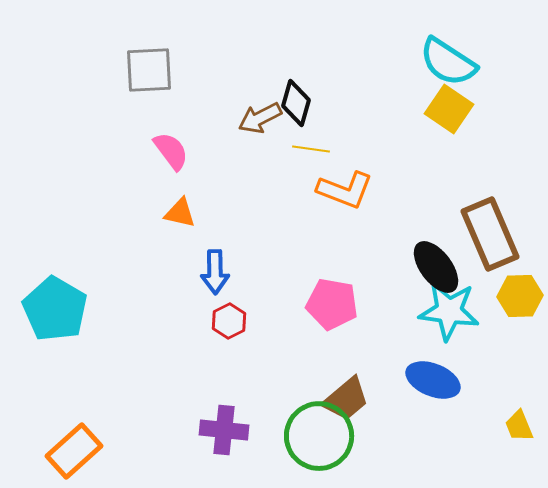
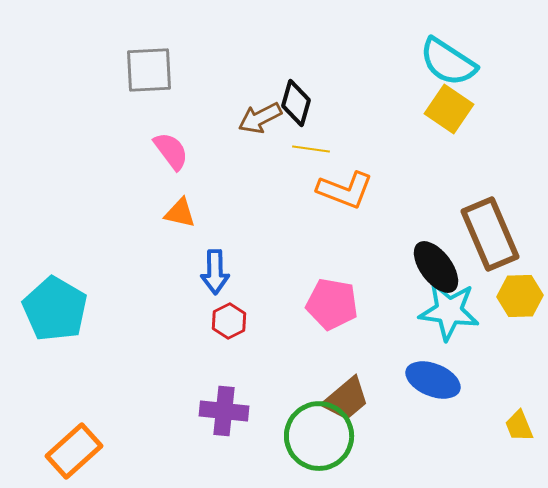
purple cross: moved 19 px up
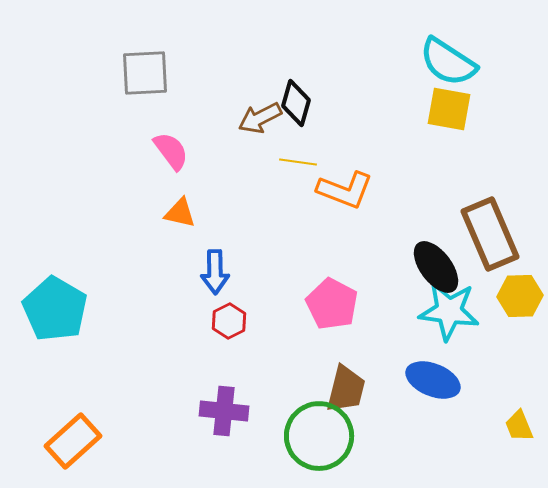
gray square: moved 4 px left, 3 px down
yellow square: rotated 24 degrees counterclockwise
yellow line: moved 13 px left, 13 px down
pink pentagon: rotated 18 degrees clockwise
brown trapezoid: moved 10 px up; rotated 36 degrees counterclockwise
orange rectangle: moved 1 px left, 10 px up
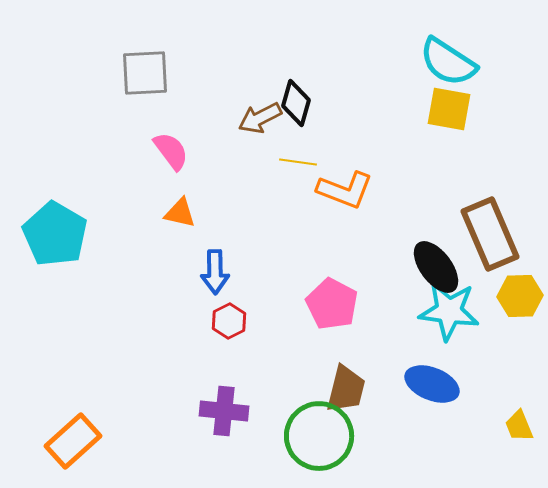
cyan pentagon: moved 75 px up
blue ellipse: moved 1 px left, 4 px down
